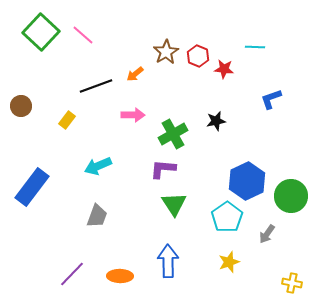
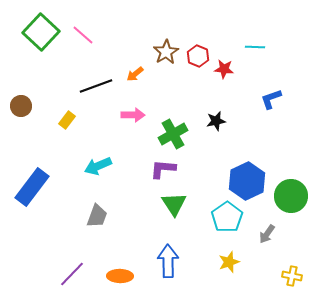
yellow cross: moved 7 px up
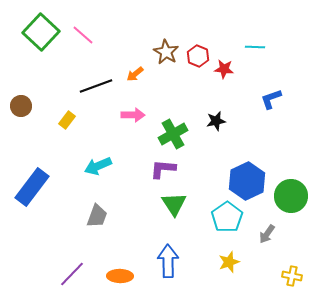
brown star: rotated 10 degrees counterclockwise
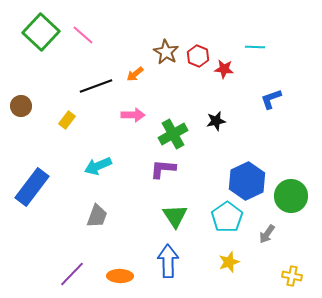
green triangle: moved 1 px right, 12 px down
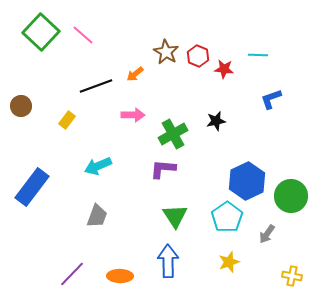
cyan line: moved 3 px right, 8 px down
